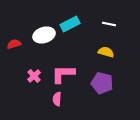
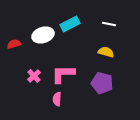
white ellipse: moved 1 px left
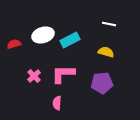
cyan rectangle: moved 16 px down
purple pentagon: rotated 20 degrees counterclockwise
pink semicircle: moved 4 px down
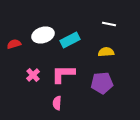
yellow semicircle: rotated 21 degrees counterclockwise
pink cross: moved 1 px left, 1 px up
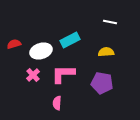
white line: moved 1 px right, 2 px up
white ellipse: moved 2 px left, 16 px down
purple pentagon: rotated 15 degrees clockwise
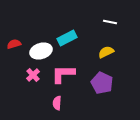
cyan rectangle: moved 3 px left, 2 px up
yellow semicircle: rotated 21 degrees counterclockwise
purple pentagon: rotated 15 degrees clockwise
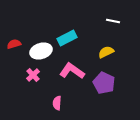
white line: moved 3 px right, 1 px up
pink L-shape: moved 9 px right, 3 px up; rotated 35 degrees clockwise
purple pentagon: moved 2 px right
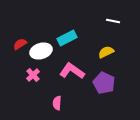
red semicircle: moved 6 px right; rotated 16 degrees counterclockwise
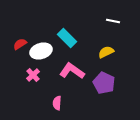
cyan rectangle: rotated 72 degrees clockwise
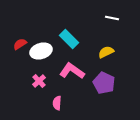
white line: moved 1 px left, 3 px up
cyan rectangle: moved 2 px right, 1 px down
pink cross: moved 6 px right, 6 px down
